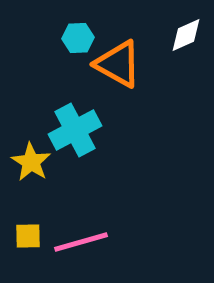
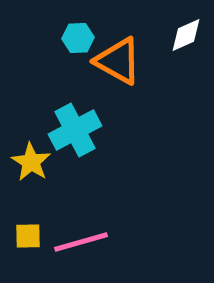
orange triangle: moved 3 px up
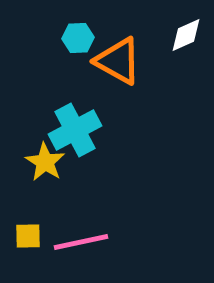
yellow star: moved 14 px right
pink line: rotated 4 degrees clockwise
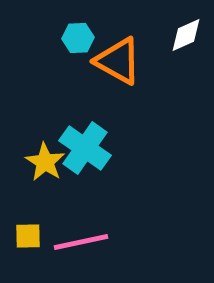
cyan cross: moved 10 px right, 18 px down; rotated 27 degrees counterclockwise
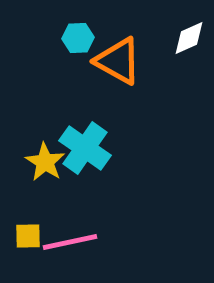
white diamond: moved 3 px right, 3 px down
pink line: moved 11 px left
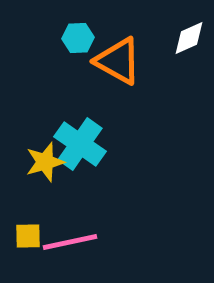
cyan cross: moved 5 px left, 4 px up
yellow star: rotated 24 degrees clockwise
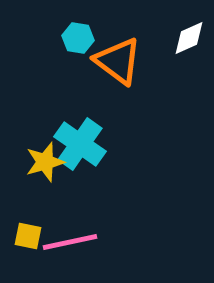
cyan hexagon: rotated 12 degrees clockwise
orange triangle: rotated 8 degrees clockwise
yellow square: rotated 12 degrees clockwise
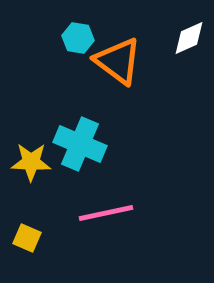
cyan cross: rotated 12 degrees counterclockwise
yellow star: moved 14 px left; rotated 18 degrees clockwise
yellow square: moved 1 px left, 2 px down; rotated 12 degrees clockwise
pink line: moved 36 px right, 29 px up
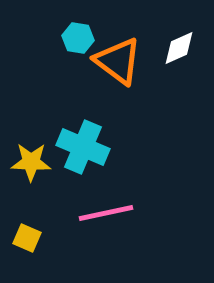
white diamond: moved 10 px left, 10 px down
cyan cross: moved 3 px right, 3 px down
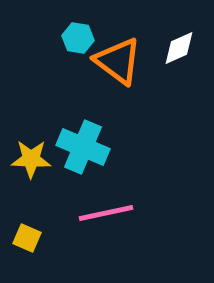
yellow star: moved 3 px up
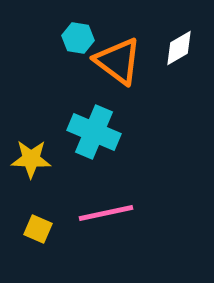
white diamond: rotated 6 degrees counterclockwise
cyan cross: moved 11 px right, 15 px up
yellow square: moved 11 px right, 9 px up
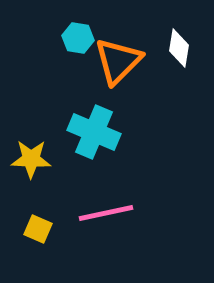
white diamond: rotated 51 degrees counterclockwise
orange triangle: rotated 38 degrees clockwise
